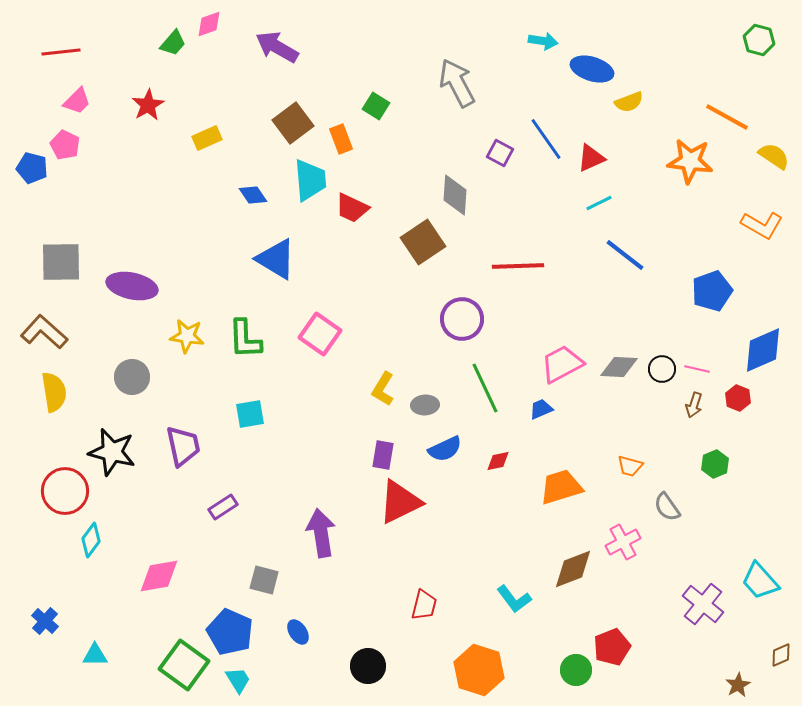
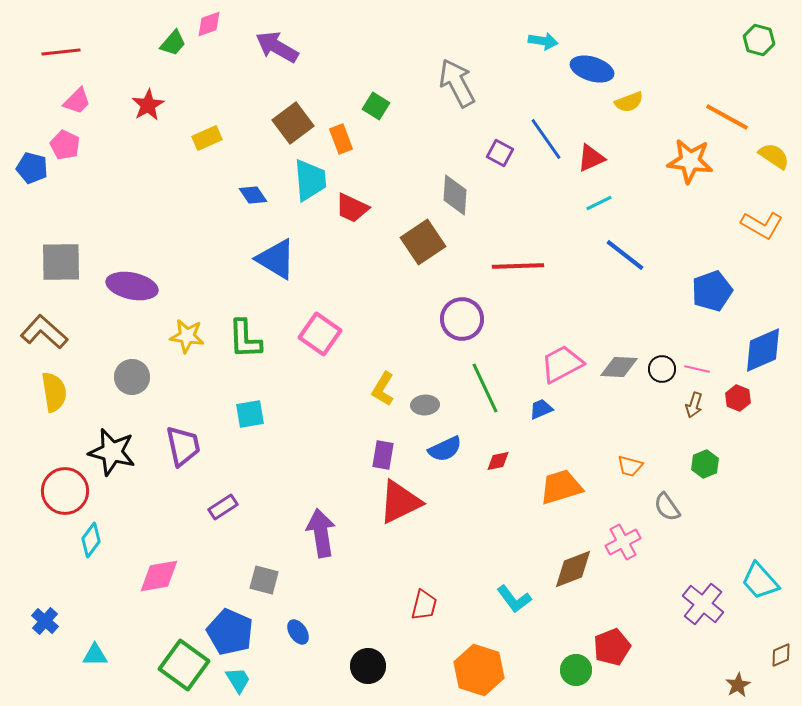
green hexagon at (715, 464): moved 10 px left
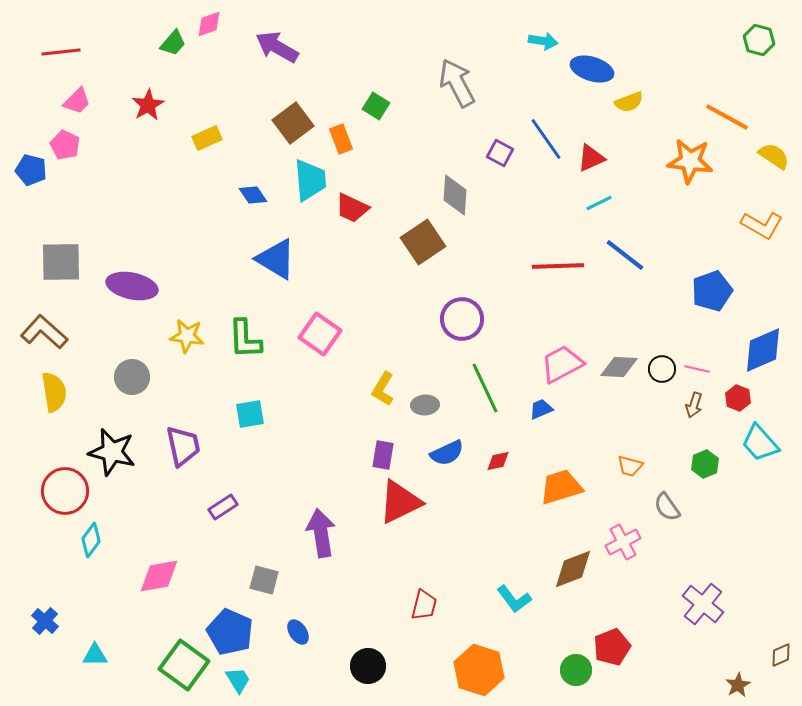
blue pentagon at (32, 168): moved 1 px left, 2 px down
red line at (518, 266): moved 40 px right
blue semicircle at (445, 449): moved 2 px right, 4 px down
cyan trapezoid at (760, 581): moved 138 px up
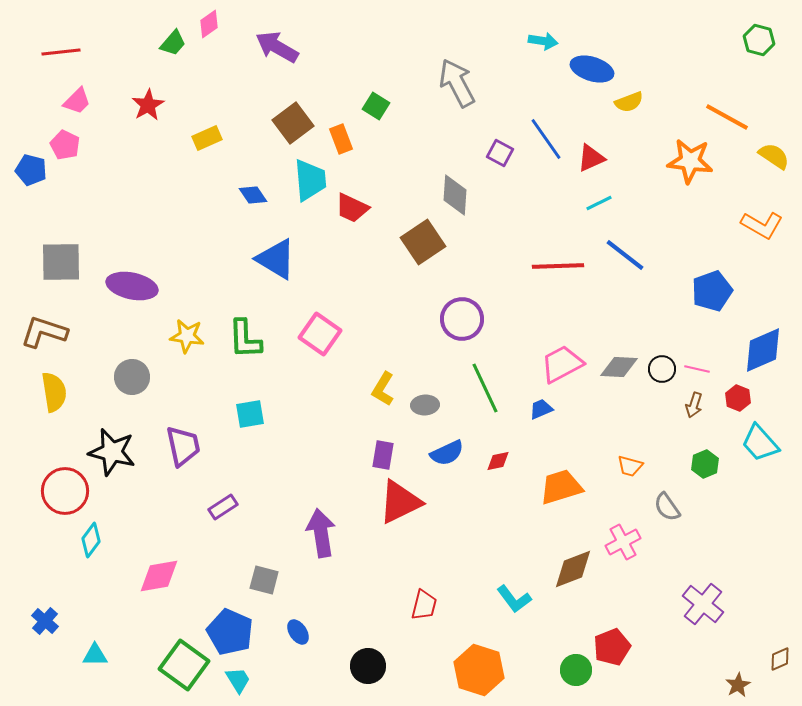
pink diamond at (209, 24): rotated 16 degrees counterclockwise
brown L-shape at (44, 332): rotated 24 degrees counterclockwise
brown diamond at (781, 655): moved 1 px left, 4 px down
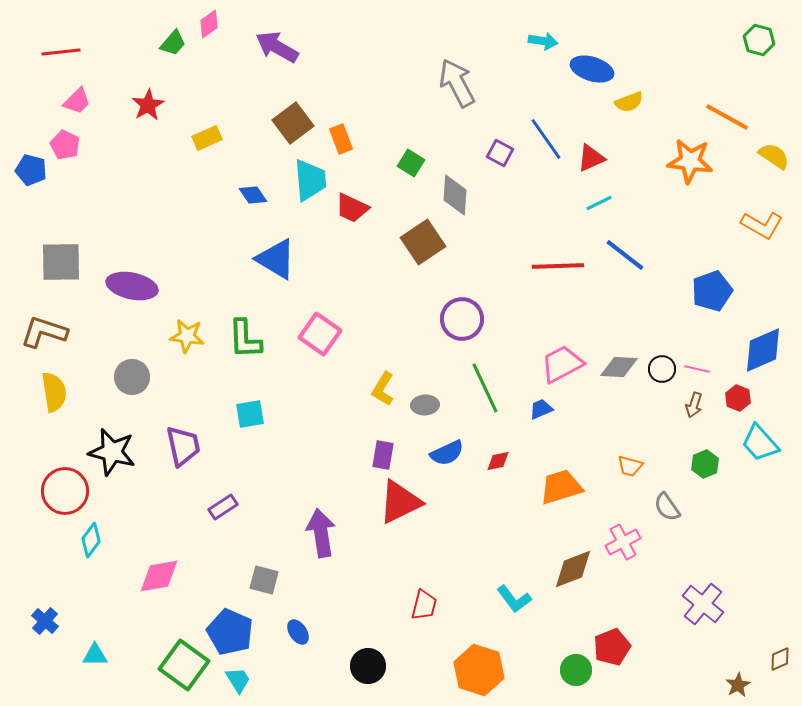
green square at (376, 106): moved 35 px right, 57 px down
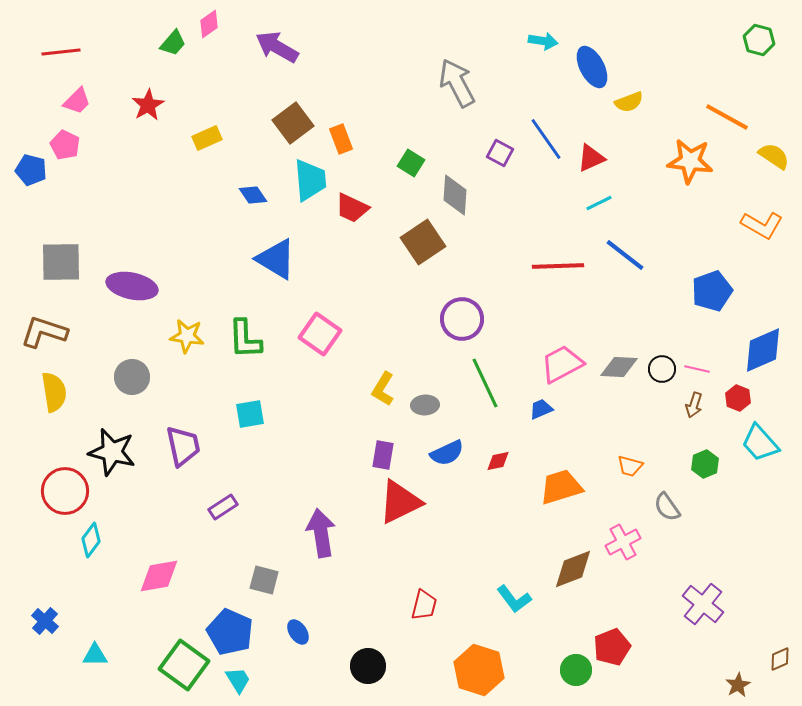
blue ellipse at (592, 69): moved 2 px up; rotated 45 degrees clockwise
green line at (485, 388): moved 5 px up
